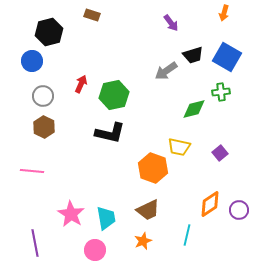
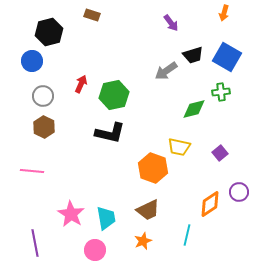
purple circle: moved 18 px up
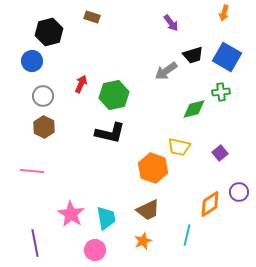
brown rectangle: moved 2 px down
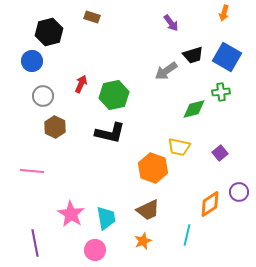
brown hexagon: moved 11 px right
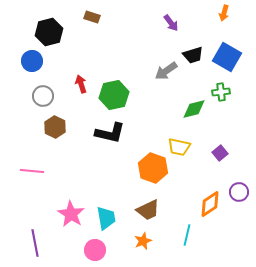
red arrow: rotated 42 degrees counterclockwise
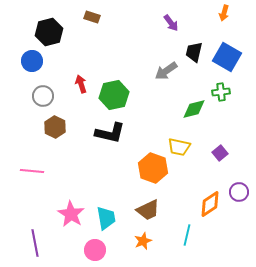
black trapezoid: moved 1 px right, 3 px up; rotated 120 degrees clockwise
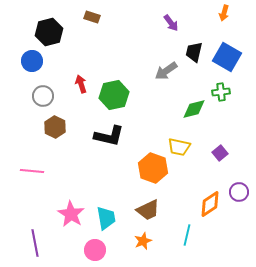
black L-shape: moved 1 px left, 3 px down
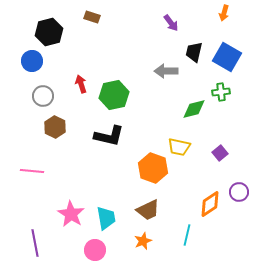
gray arrow: rotated 35 degrees clockwise
